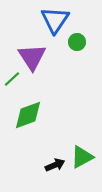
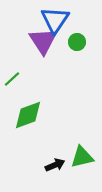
purple triangle: moved 11 px right, 16 px up
green triangle: rotated 15 degrees clockwise
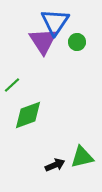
blue triangle: moved 2 px down
green line: moved 6 px down
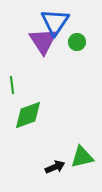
green line: rotated 54 degrees counterclockwise
black arrow: moved 2 px down
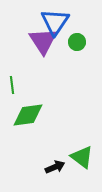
green diamond: rotated 12 degrees clockwise
green triangle: rotated 50 degrees clockwise
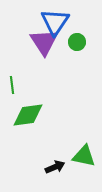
purple triangle: moved 1 px right, 1 px down
green triangle: moved 2 px right, 1 px up; rotated 25 degrees counterclockwise
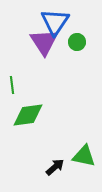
black arrow: rotated 18 degrees counterclockwise
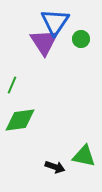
green circle: moved 4 px right, 3 px up
green line: rotated 30 degrees clockwise
green diamond: moved 8 px left, 5 px down
black arrow: rotated 60 degrees clockwise
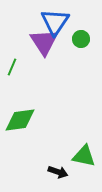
green line: moved 18 px up
black arrow: moved 3 px right, 5 px down
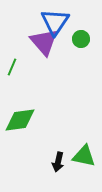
purple triangle: rotated 8 degrees counterclockwise
black arrow: moved 10 px up; rotated 84 degrees clockwise
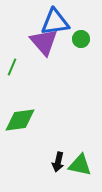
blue triangle: rotated 48 degrees clockwise
green triangle: moved 4 px left, 9 px down
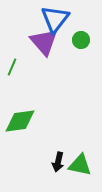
blue triangle: moved 3 px up; rotated 44 degrees counterclockwise
green circle: moved 1 px down
green diamond: moved 1 px down
